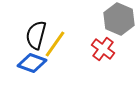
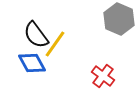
black semicircle: rotated 52 degrees counterclockwise
red cross: moved 27 px down
blue diamond: rotated 40 degrees clockwise
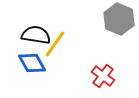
black semicircle: rotated 136 degrees clockwise
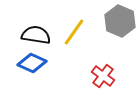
gray hexagon: moved 1 px right, 2 px down
yellow line: moved 19 px right, 12 px up
blue diamond: rotated 36 degrees counterclockwise
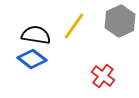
gray hexagon: rotated 12 degrees clockwise
yellow line: moved 6 px up
blue diamond: moved 4 px up; rotated 12 degrees clockwise
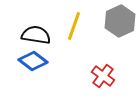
yellow line: rotated 16 degrees counterclockwise
blue diamond: moved 1 px right, 2 px down
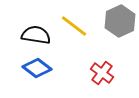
yellow line: rotated 72 degrees counterclockwise
blue diamond: moved 4 px right, 7 px down
red cross: moved 1 px left, 3 px up
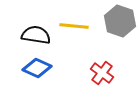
gray hexagon: rotated 16 degrees counterclockwise
yellow line: rotated 32 degrees counterclockwise
blue diamond: rotated 12 degrees counterclockwise
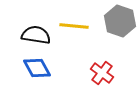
blue diamond: rotated 36 degrees clockwise
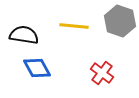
black semicircle: moved 12 px left
